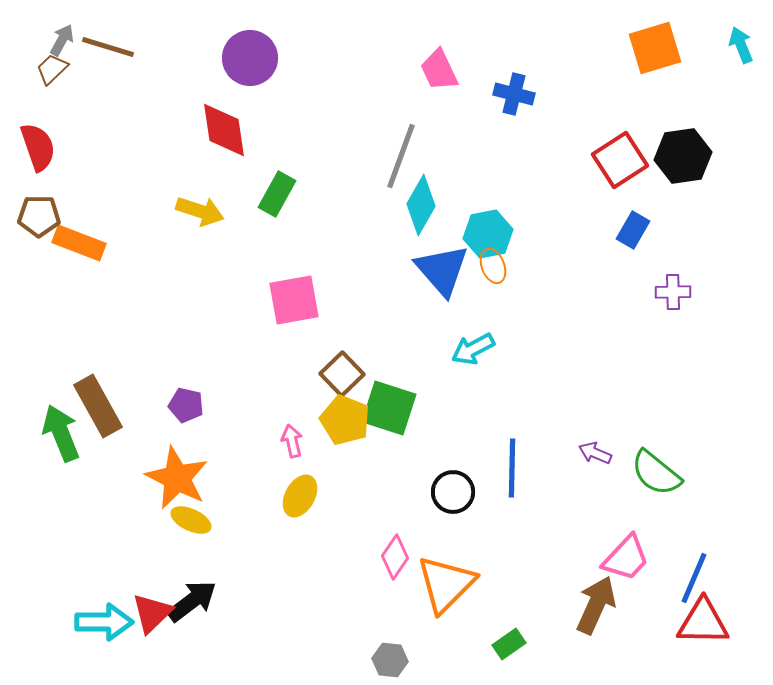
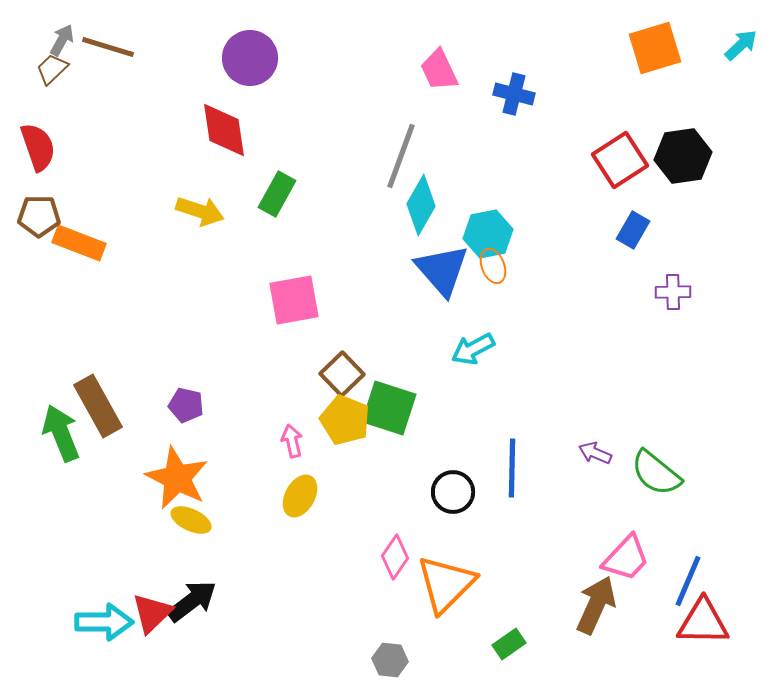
cyan arrow at (741, 45): rotated 69 degrees clockwise
blue line at (694, 578): moved 6 px left, 3 px down
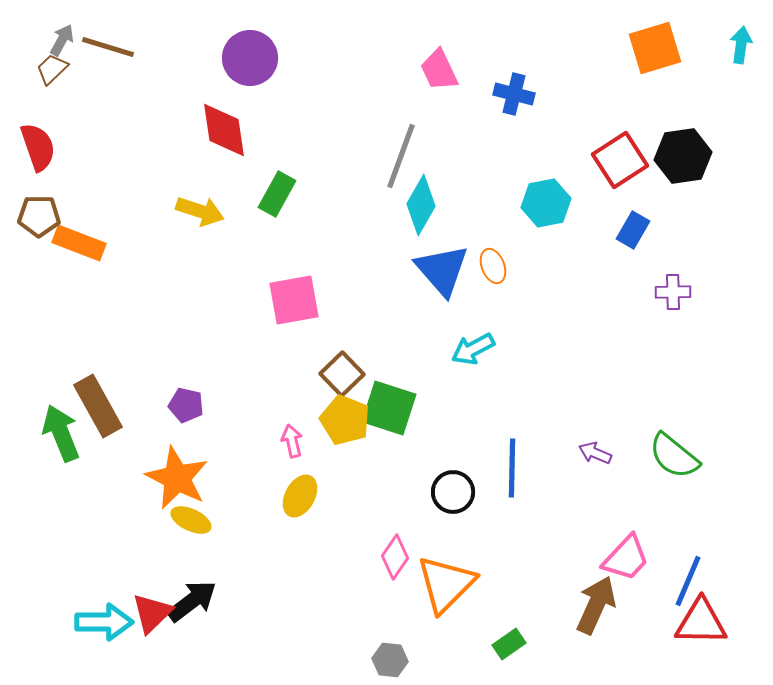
cyan arrow at (741, 45): rotated 39 degrees counterclockwise
cyan hexagon at (488, 234): moved 58 px right, 31 px up
green semicircle at (656, 473): moved 18 px right, 17 px up
red triangle at (703, 622): moved 2 px left
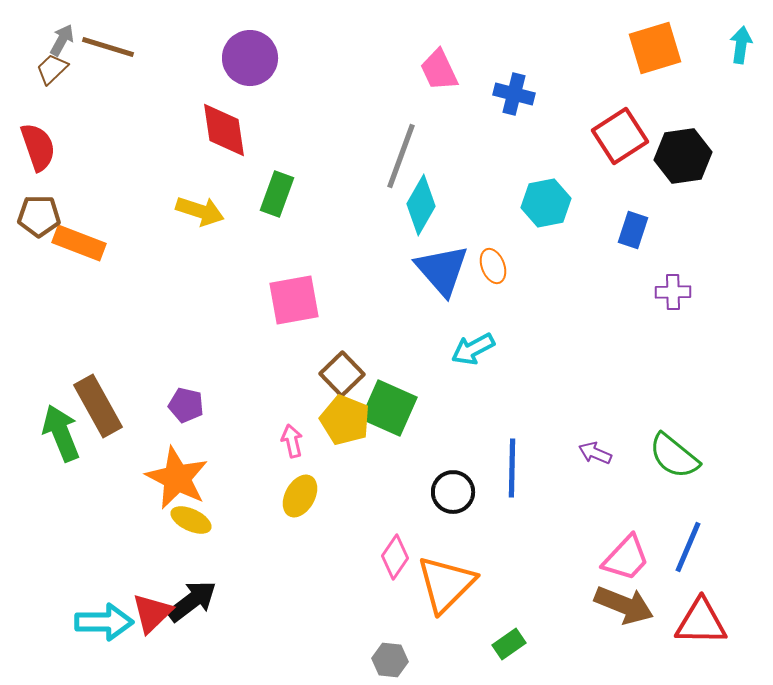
red square at (620, 160): moved 24 px up
green rectangle at (277, 194): rotated 9 degrees counterclockwise
blue rectangle at (633, 230): rotated 12 degrees counterclockwise
green square at (389, 408): rotated 6 degrees clockwise
blue line at (688, 581): moved 34 px up
brown arrow at (596, 605): moved 28 px right; rotated 88 degrees clockwise
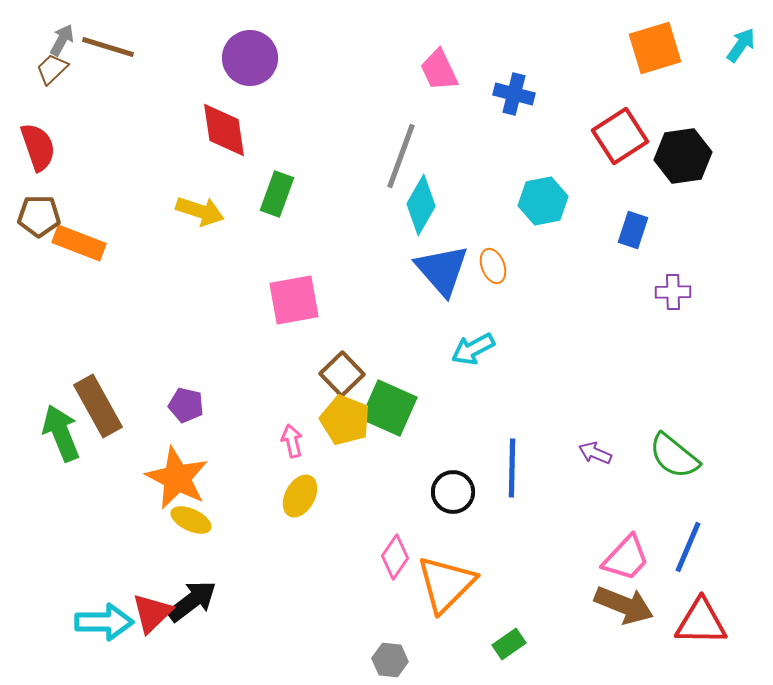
cyan arrow at (741, 45): rotated 27 degrees clockwise
cyan hexagon at (546, 203): moved 3 px left, 2 px up
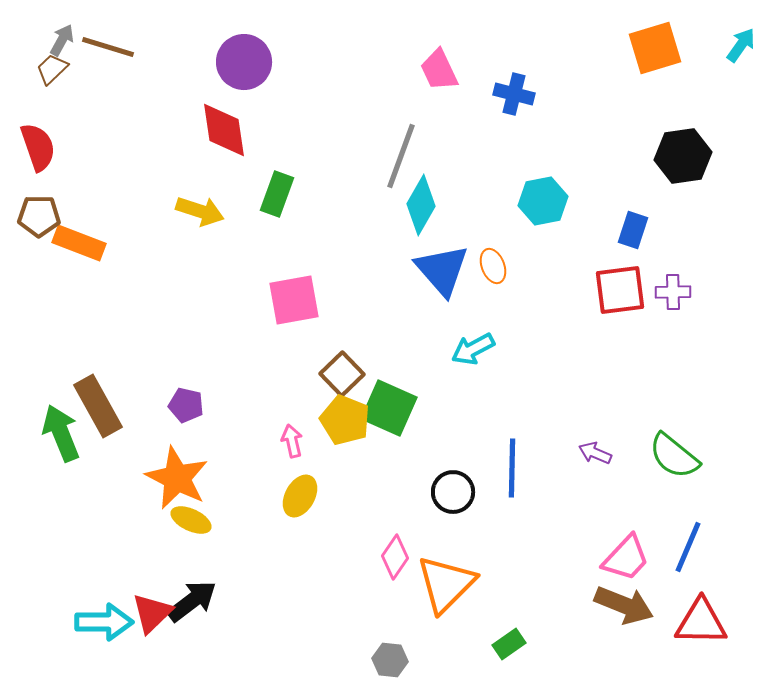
purple circle at (250, 58): moved 6 px left, 4 px down
red square at (620, 136): moved 154 px down; rotated 26 degrees clockwise
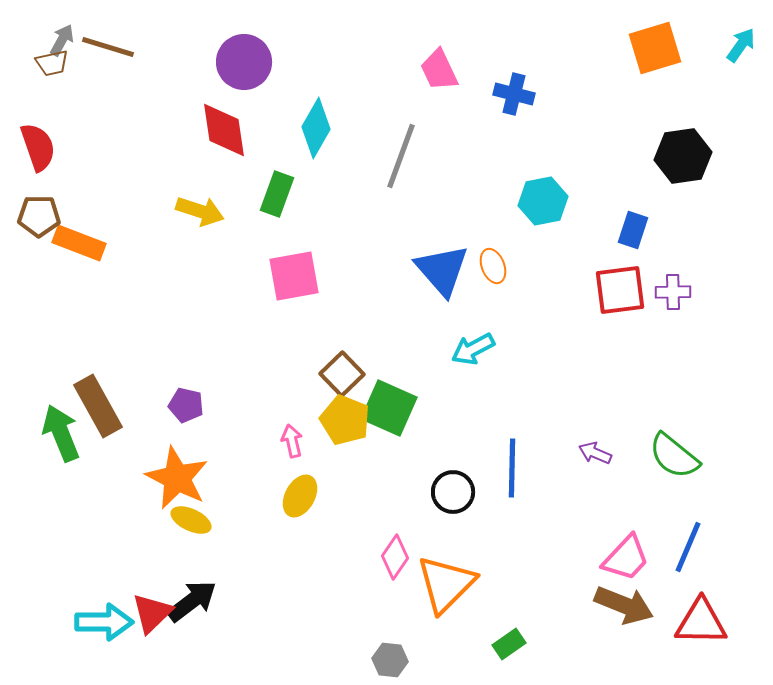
brown trapezoid at (52, 69): moved 6 px up; rotated 148 degrees counterclockwise
cyan diamond at (421, 205): moved 105 px left, 77 px up
pink square at (294, 300): moved 24 px up
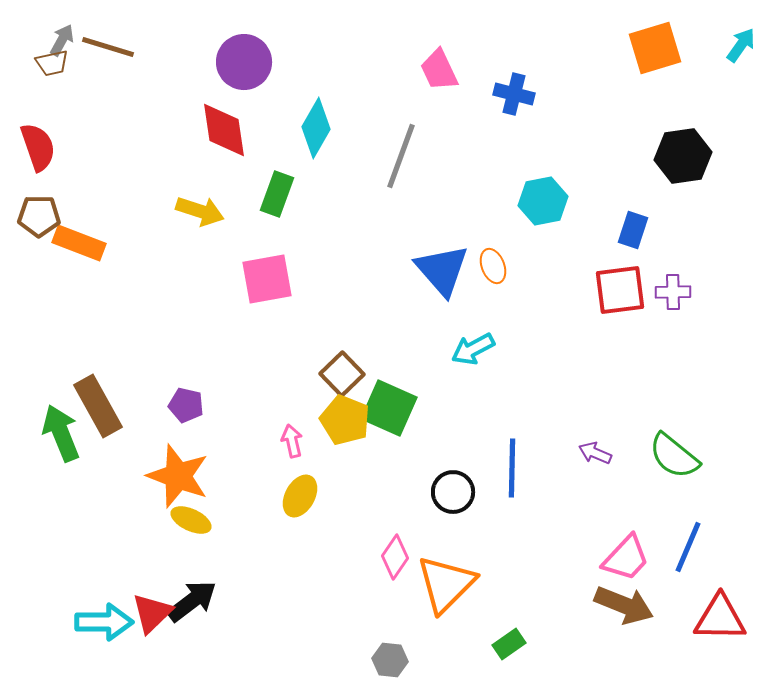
pink square at (294, 276): moved 27 px left, 3 px down
orange star at (177, 478): moved 1 px right, 2 px up; rotated 6 degrees counterclockwise
red triangle at (701, 622): moved 19 px right, 4 px up
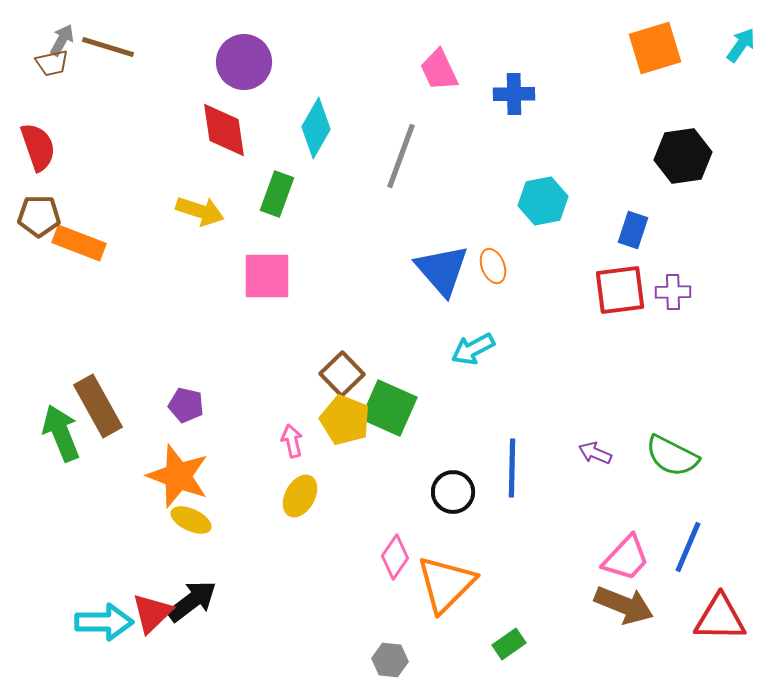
blue cross at (514, 94): rotated 15 degrees counterclockwise
pink square at (267, 279): moved 3 px up; rotated 10 degrees clockwise
green semicircle at (674, 456): moved 2 px left; rotated 12 degrees counterclockwise
